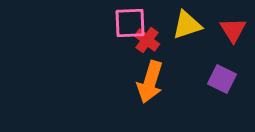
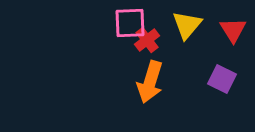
yellow triangle: rotated 32 degrees counterclockwise
red cross: rotated 15 degrees clockwise
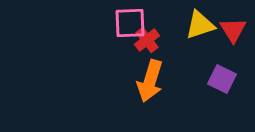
yellow triangle: moved 13 px right; rotated 32 degrees clockwise
orange arrow: moved 1 px up
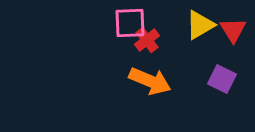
yellow triangle: rotated 12 degrees counterclockwise
orange arrow: rotated 84 degrees counterclockwise
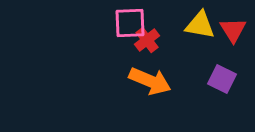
yellow triangle: rotated 40 degrees clockwise
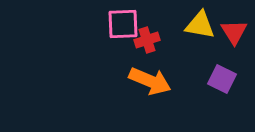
pink square: moved 7 px left, 1 px down
red triangle: moved 1 px right, 2 px down
red cross: rotated 20 degrees clockwise
